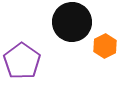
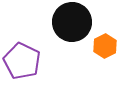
purple pentagon: rotated 9 degrees counterclockwise
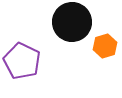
orange hexagon: rotated 10 degrees clockwise
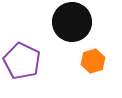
orange hexagon: moved 12 px left, 15 px down
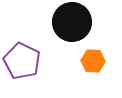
orange hexagon: rotated 20 degrees clockwise
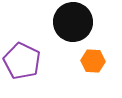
black circle: moved 1 px right
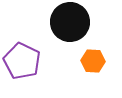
black circle: moved 3 px left
